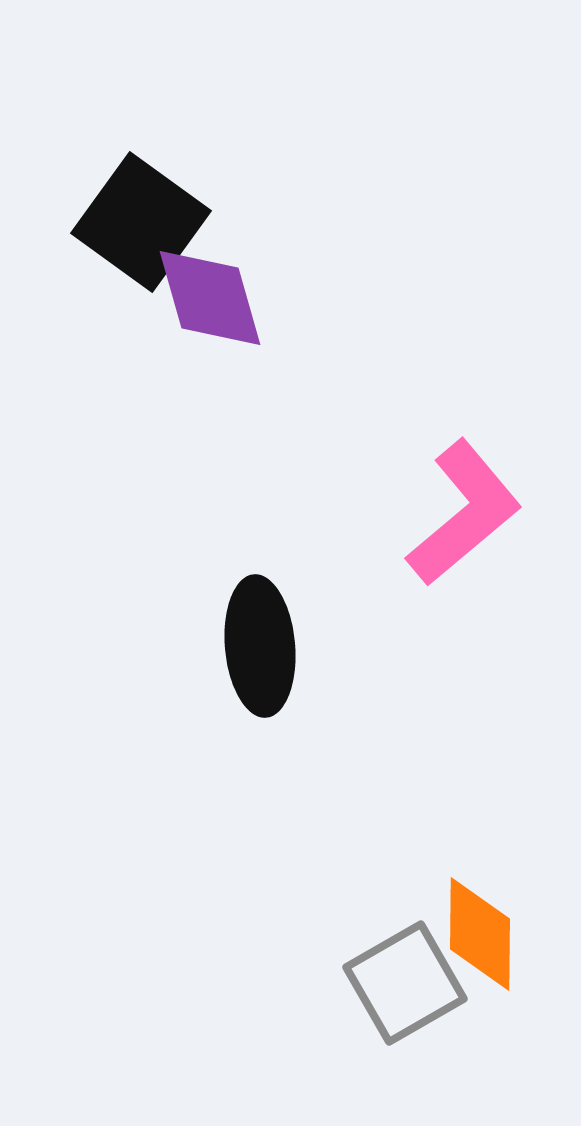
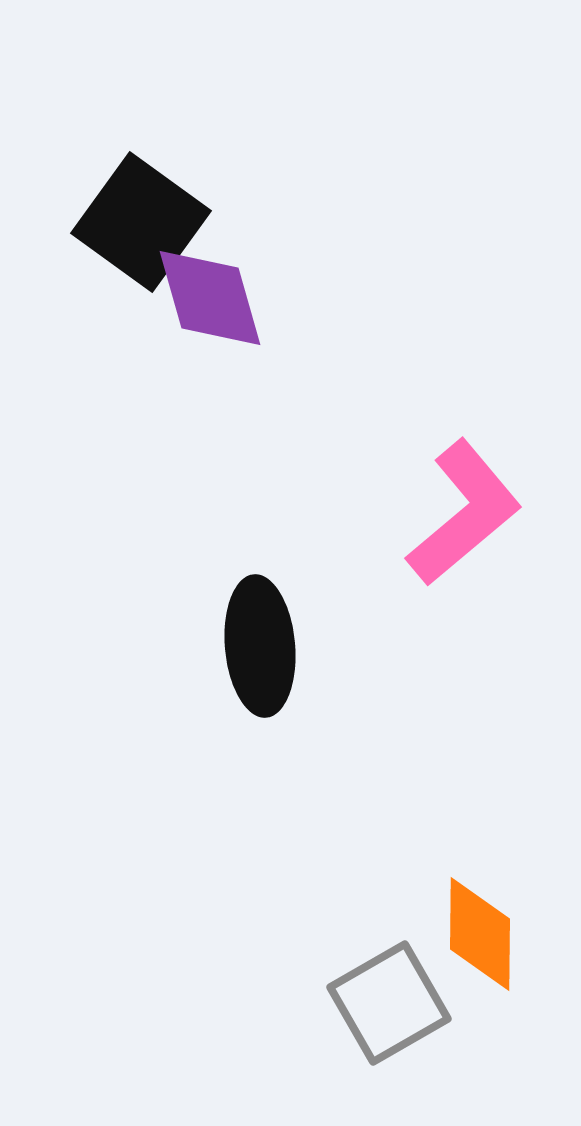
gray square: moved 16 px left, 20 px down
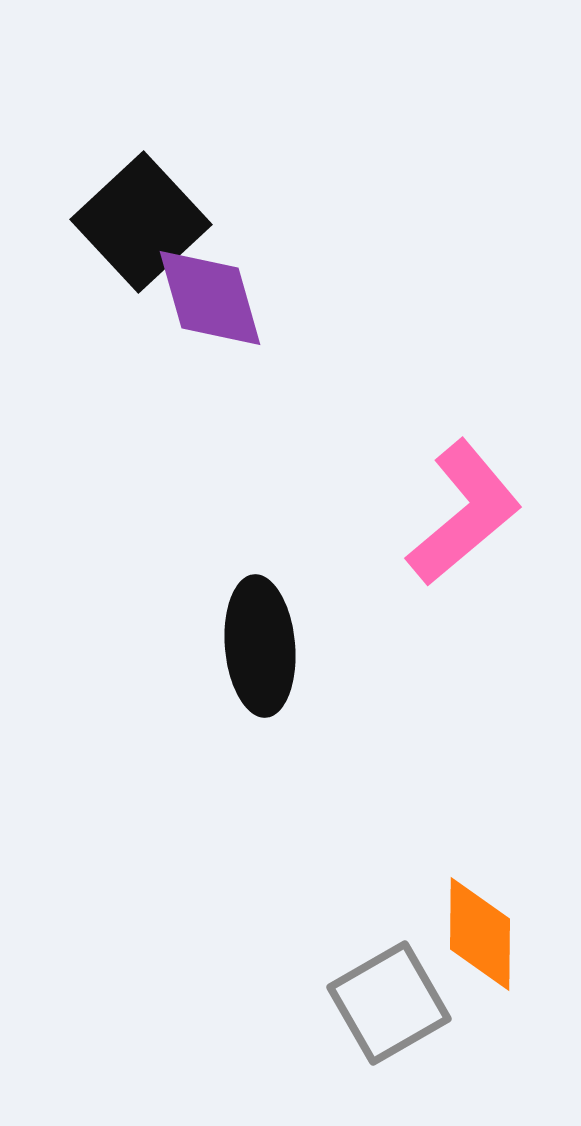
black square: rotated 11 degrees clockwise
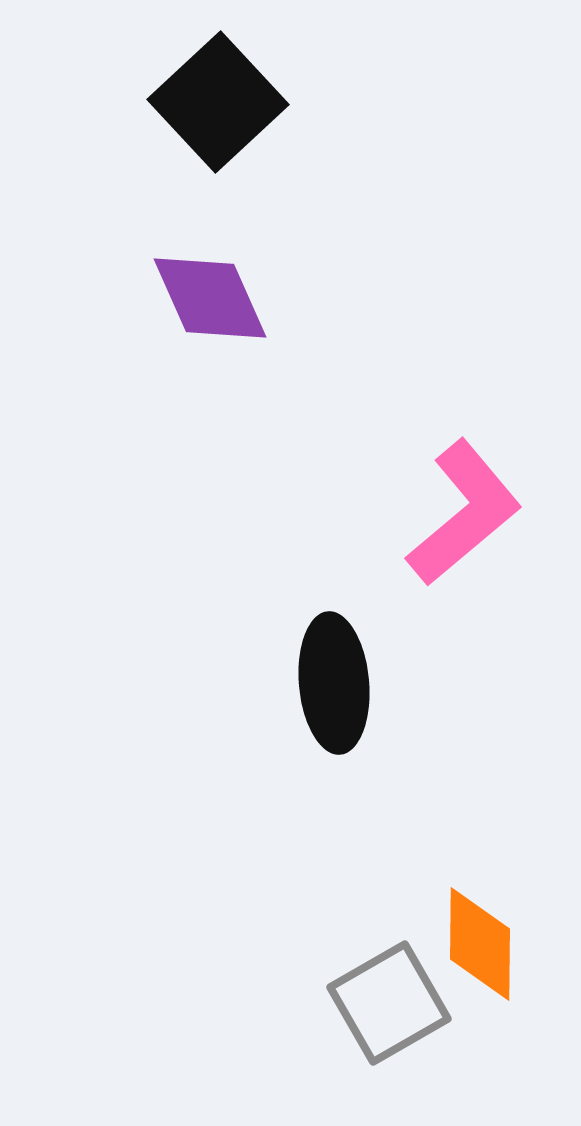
black square: moved 77 px right, 120 px up
purple diamond: rotated 8 degrees counterclockwise
black ellipse: moved 74 px right, 37 px down
orange diamond: moved 10 px down
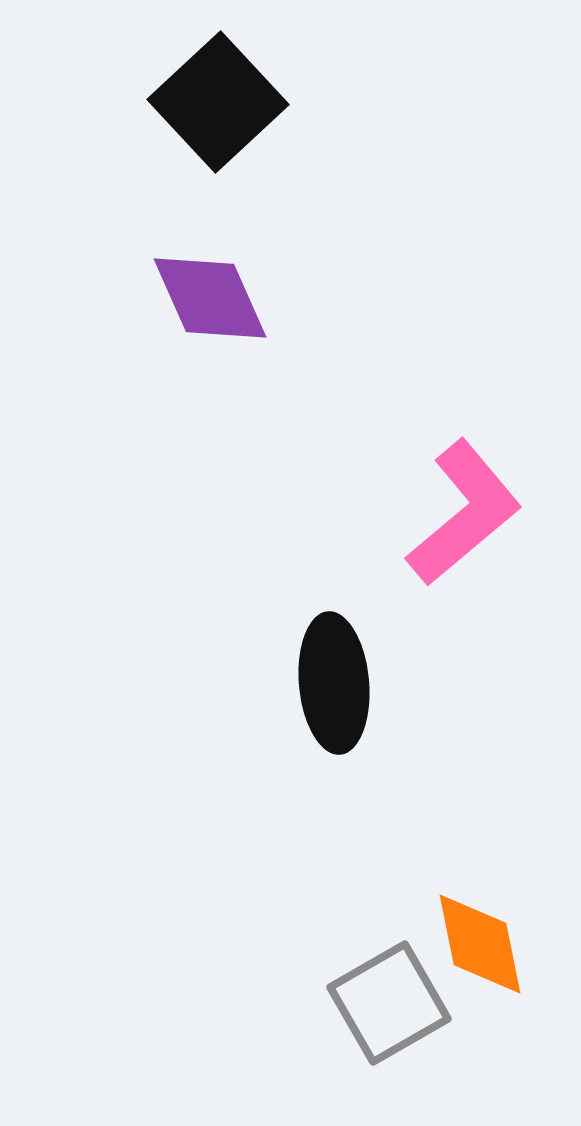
orange diamond: rotated 12 degrees counterclockwise
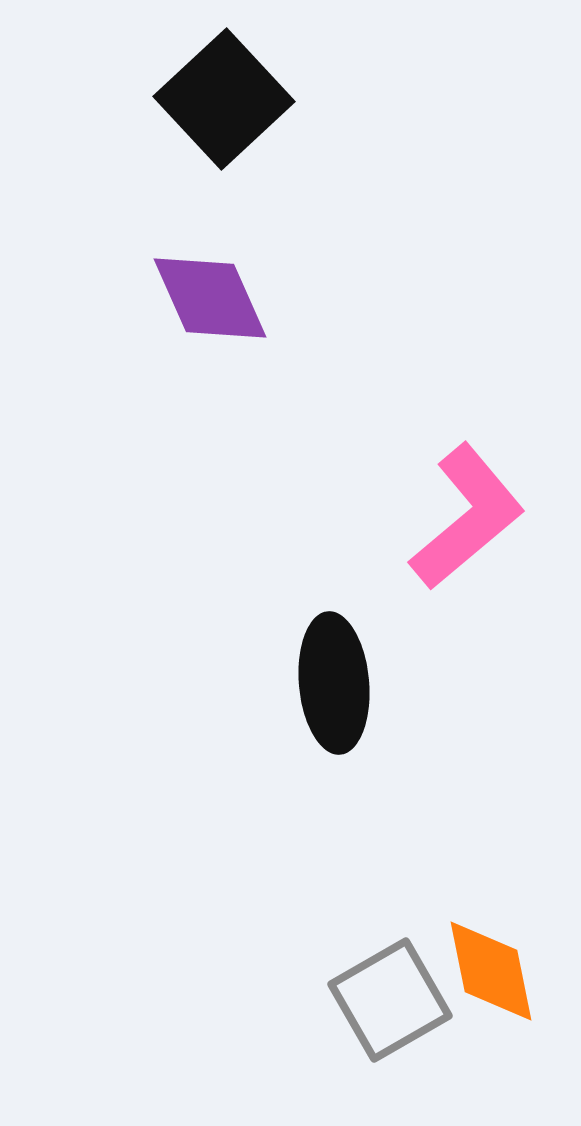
black square: moved 6 px right, 3 px up
pink L-shape: moved 3 px right, 4 px down
orange diamond: moved 11 px right, 27 px down
gray square: moved 1 px right, 3 px up
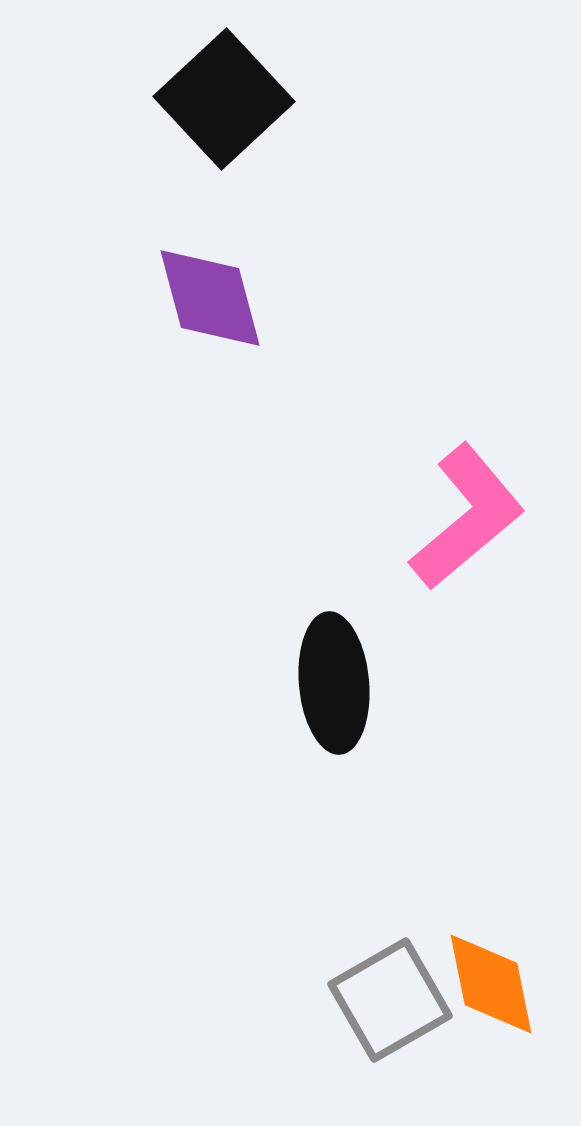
purple diamond: rotated 9 degrees clockwise
orange diamond: moved 13 px down
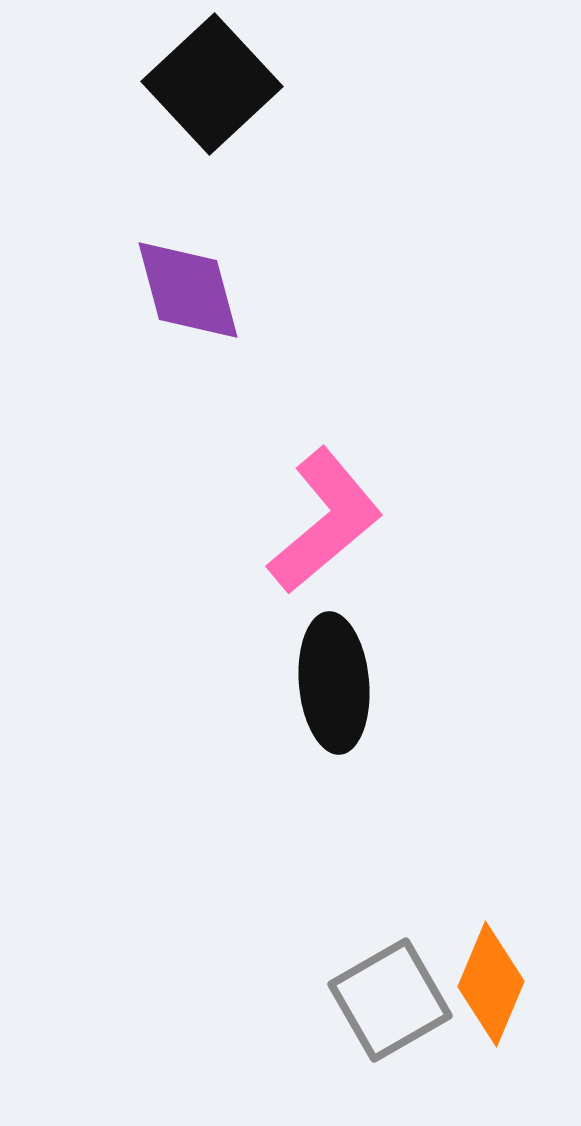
black square: moved 12 px left, 15 px up
purple diamond: moved 22 px left, 8 px up
pink L-shape: moved 142 px left, 4 px down
orange diamond: rotated 34 degrees clockwise
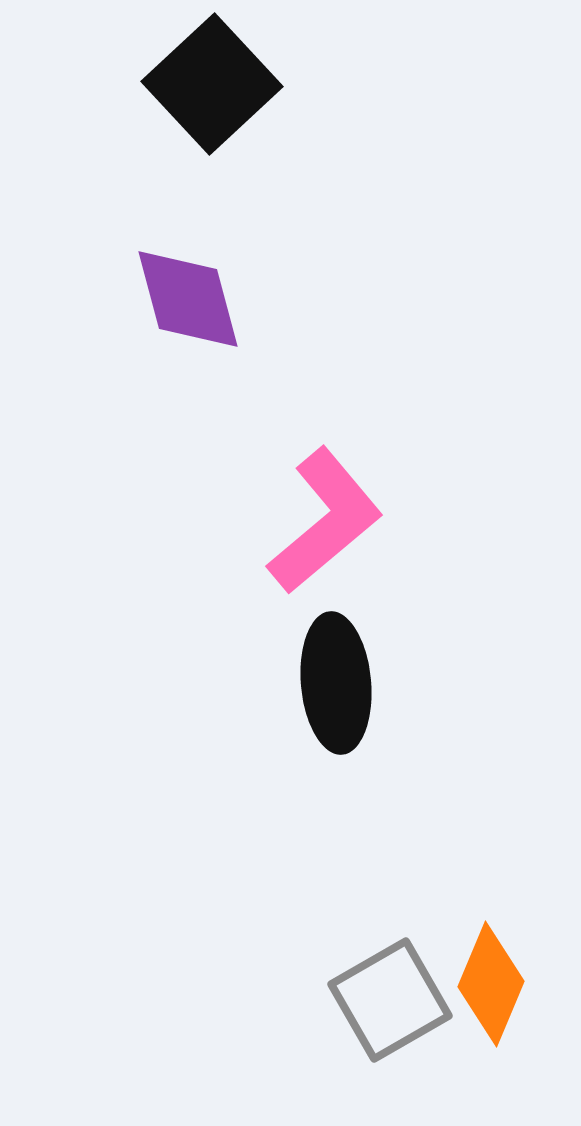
purple diamond: moved 9 px down
black ellipse: moved 2 px right
